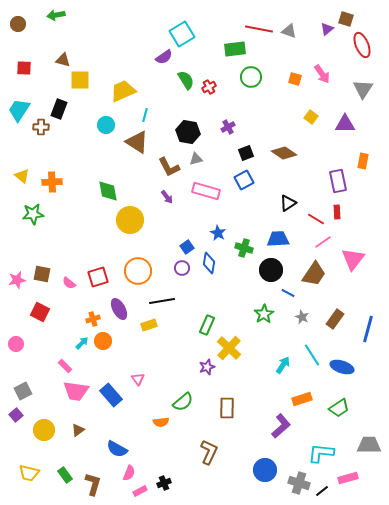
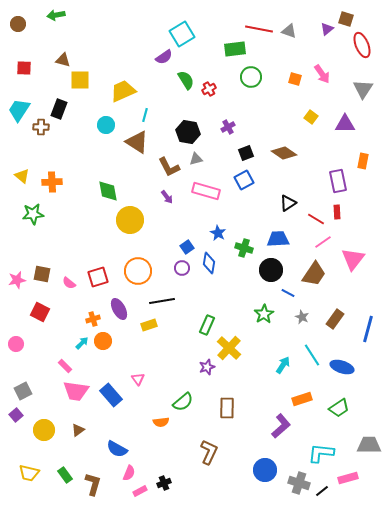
red cross at (209, 87): moved 2 px down
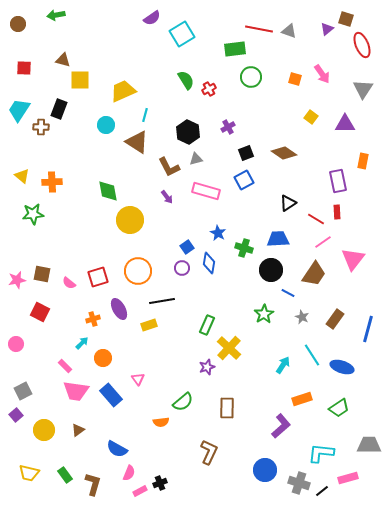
purple semicircle at (164, 57): moved 12 px left, 39 px up
black hexagon at (188, 132): rotated 15 degrees clockwise
orange circle at (103, 341): moved 17 px down
black cross at (164, 483): moved 4 px left
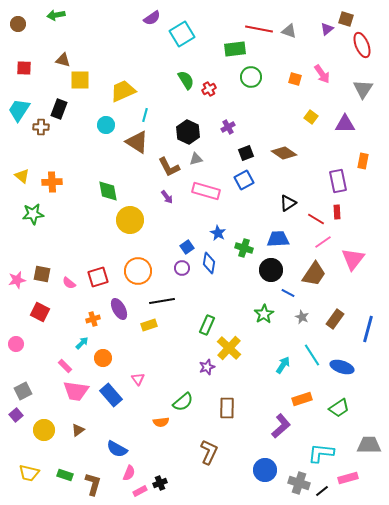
green rectangle at (65, 475): rotated 35 degrees counterclockwise
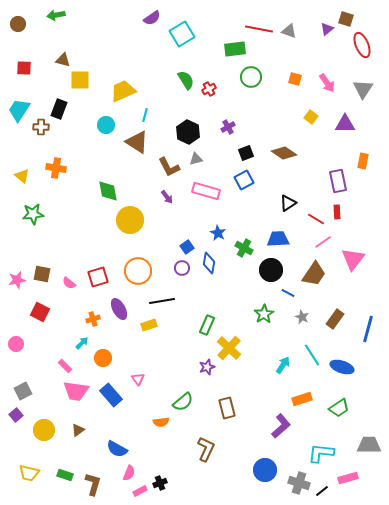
pink arrow at (322, 74): moved 5 px right, 9 px down
orange cross at (52, 182): moved 4 px right, 14 px up; rotated 12 degrees clockwise
green cross at (244, 248): rotated 12 degrees clockwise
brown rectangle at (227, 408): rotated 15 degrees counterclockwise
brown L-shape at (209, 452): moved 3 px left, 3 px up
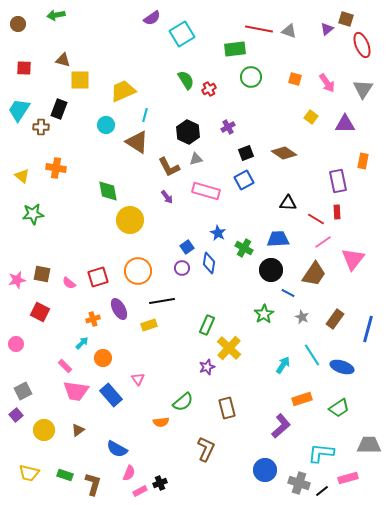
black triangle at (288, 203): rotated 36 degrees clockwise
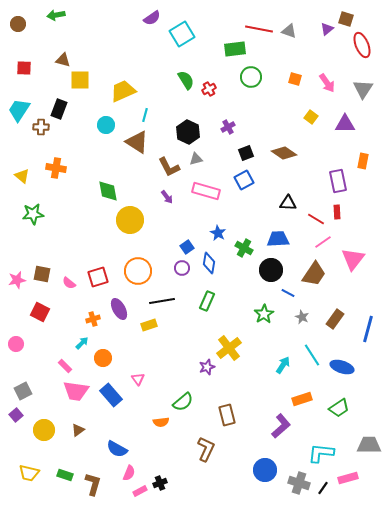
green rectangle at (207, 325): moved 24 px up
yellow cross at (229, 348): rotated 10 degrees clockwise
brown rectangle at (227, 408): moved 7 px down
black line at (322, 491): moved 1 px right, 3 px up; rotated 16 degrees counterclockwise
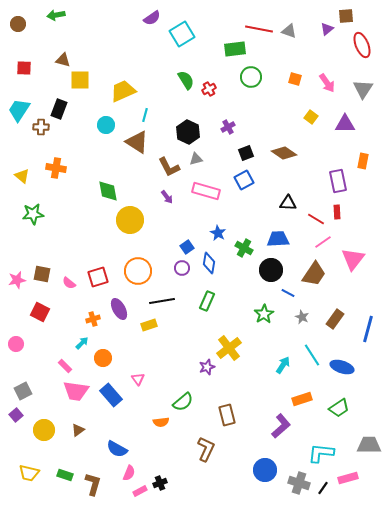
brown square at (346, 19): moved 3 px up; rotated 21 degrees counterclockwise
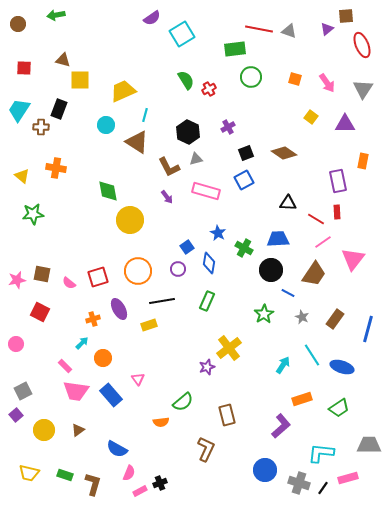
purple circle at (182, 268): moved 4 px left, 1 px down
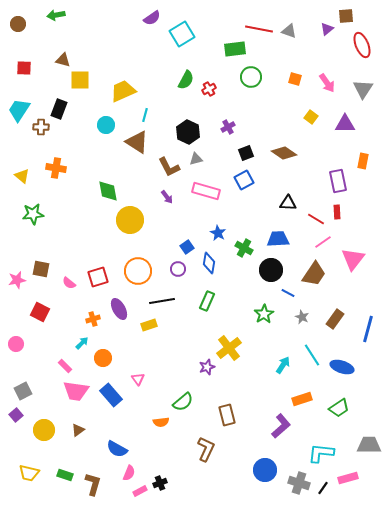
green semicircle at (186, 80): rotated 60 degrees clockwise
brown square at (42, 274): moved 1 px left, 5 px up
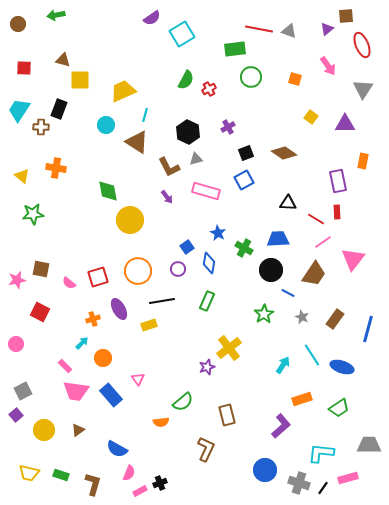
pink arrow at (327, 83): moved 1 px right, 17 px up
green rectangle at (65, 475): moved 4 px left
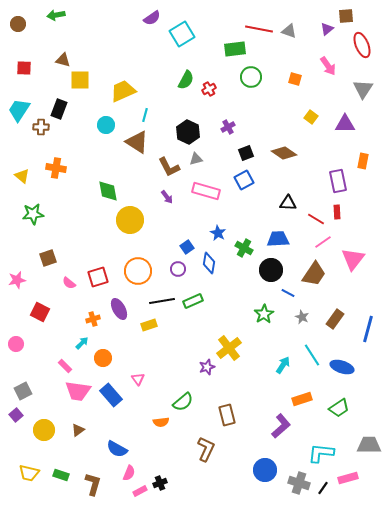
brown square at (41, 269): moved 7 px right, 11 px up; rotated 30 degrees counterclockwise
green rectangle at (207, 301): moved 14 px left; rotated 42 degrees clockwise
pink trapezoid at (76, 391): moved 2 px right
